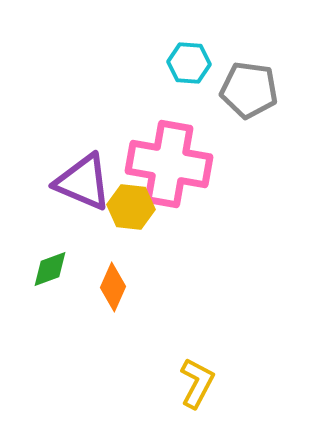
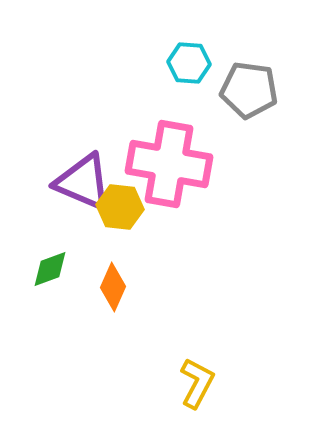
yellow hexagon: moved 11 px left
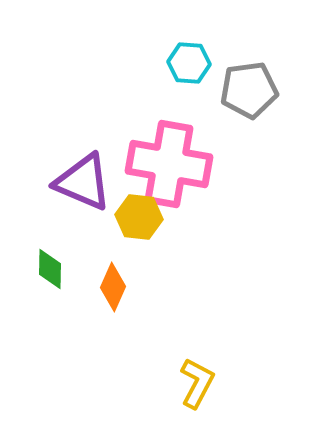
gray pentagon: rotated 16 degrees counterclockwise
yellow hexagon: moved 19 px right, 10 px down
green diamond: rotated 69 degrees counterclockwise
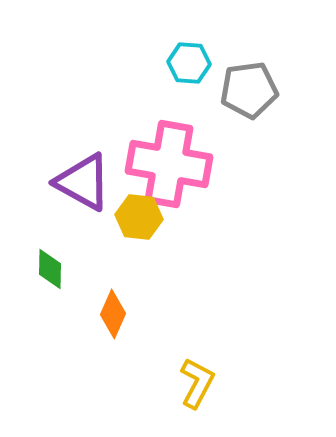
purple triangle: rotated 6 degrees clockwise
orange diamond: moved 27 px down
